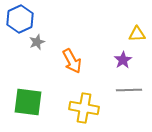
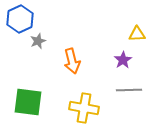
gray star: moved 1 px right, 1 px up
orange arrow: rotated 15 degrees clockwise
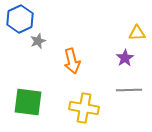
yellow triangle: moved 1 px up
purple star: moved 2 px right, 2 px up
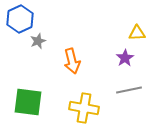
gray line: rotated 10 degrees counterclockwise
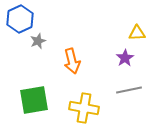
green square: moved 6 px right, 2 px up; rotated 16 degrees counterclockwise
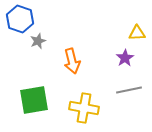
blue hexagon: rotated 16 degrees counterclockwise
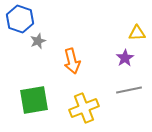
yellow cross: rotated 32 degrees counterclockwise
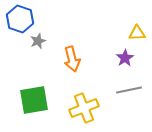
orange arrow: moved 2 px up
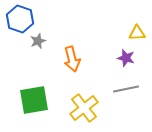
purple star: moved 1 px right; rotated 24 degrees counterclockwise
gray line: moved 3 px left, 1 px up
yellow cross: rotated 16 degrees counterclockwise
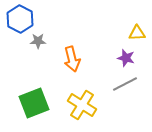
blue hexagon: rotated 8 degrees clockwise
gray star: rotated 21 degrees clockwise
gray line: moved 1 px left, 5 px up; rotated 15 degrees counterclockwise
green square: moved 3 px down; rotated 12 degrees counterclockwise
yellow cross: moved 2 px left, 3 px up; rotated 20 degrees counterclockwise
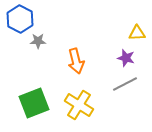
orange arrow: moved 4 px right, 2 px down
yellow cross: moved 3 px left
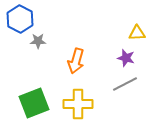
orange arrow: rotated 30 degrees clockwise
yellow cross: moved 1 px left, 1 px up; rotated 32 degrees counterclockwise
